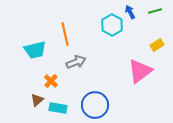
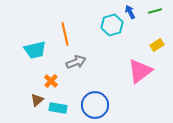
cyan hexagon: rotated 15 degrees clockwise
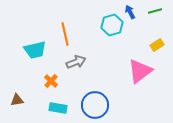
brown triangle: moved 20 px left; rotated 32 degrees clockwise
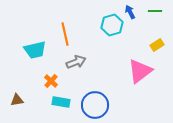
green line: rotated 16 degrees clockwise
cyan rectangle: moved 3 px right, 6 px up
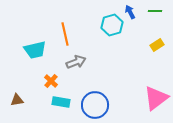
pink triangle: moved 16 px right, 27 px down
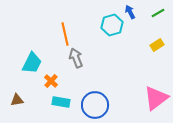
green line: moved 3 px right, 2 px down; rotated 32 degrees counterclockwise
cyan trapezoid: moved 3 px left, 13 px down; rotated 50 degrees counterclockwise
gray arrow: moved 4 px up; rotated 90 degrees counterclockwise
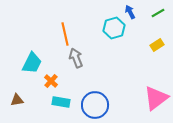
cyan hexagon: moved 2 px right, 3 px down
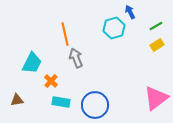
green line: moved 2 px left, 13 px down
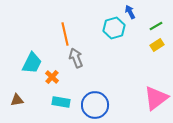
orange cross: moved 1 px right, 4 px up
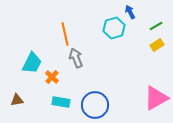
pink triangle: rotated 8 degrees clockwise
